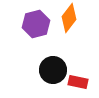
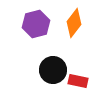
orange diamond: moved 5 px right, 5 px down
red rectangle: moved 1 px up
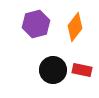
orange diamond: moved 1 px right, 4 px down
red rectangle: moved 4 px right, 11 px up
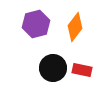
black circle: moved 2 px up
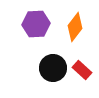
purple hexagon: rotated 12 degrees clockwise
red rectangle: rotated 30 degrees clockwise
